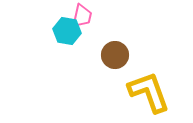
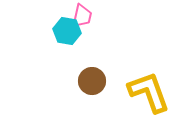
brown circle: moved 23 px left, 26 px down
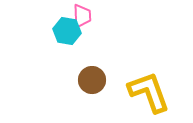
pink trapezoid: rotated 15 degrees counterclockwise
brown circle: moved 1 px up
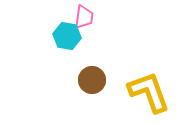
pink trapezoid: moved 2 px right, 1 px down; rotated 10 degrees clockwise
cyan hexagon: moved 5 px down
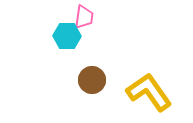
cyan hexagon: rotated 8 degrees counterclockwise
yellow L-shape: rotated 15 degrees counterclockwise
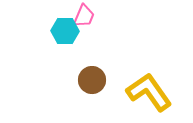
pink trapezoid: moved 1 px up; rotated 15 degrees clockwise
cyan hexagon: moved 2 px left, 5 px up
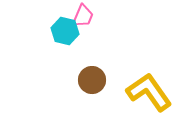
pink trapezoid: moved 1 px left
cyan hexagon: rotated 12 degrees clockwise
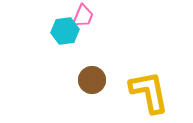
cyan hexagon: rotated 20 degrees counterclockwise
yellow L-shape: rotated 24 degrees clockwise
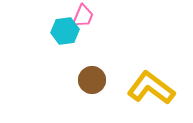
yellow L-shape: moved 2 px right, 4 px up; rotated 42 degrees counterclockwise
